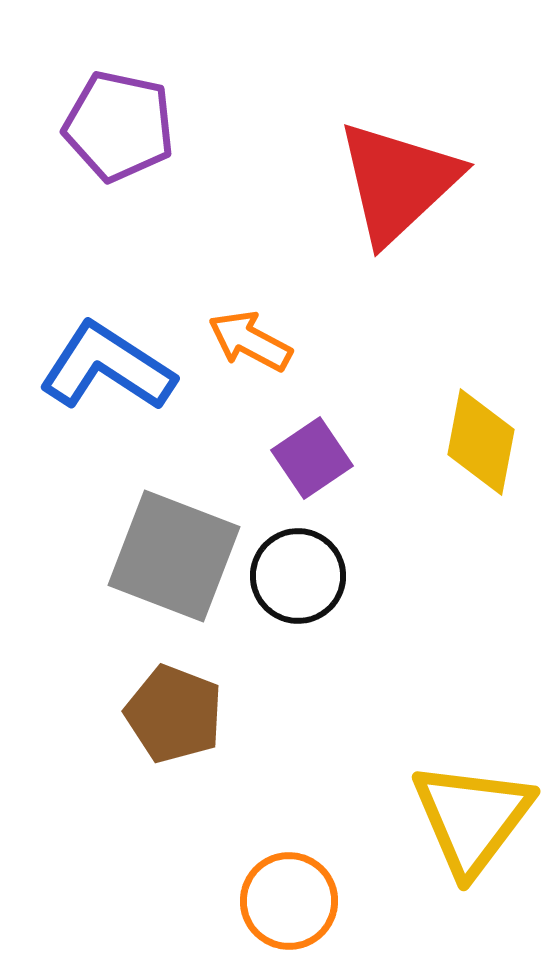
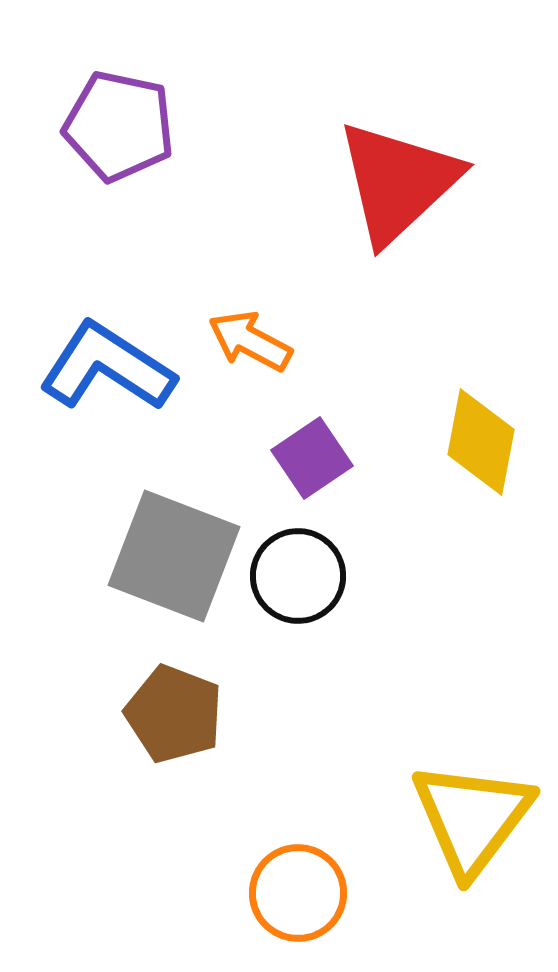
orange circle: moved 9 px right, 8 px up
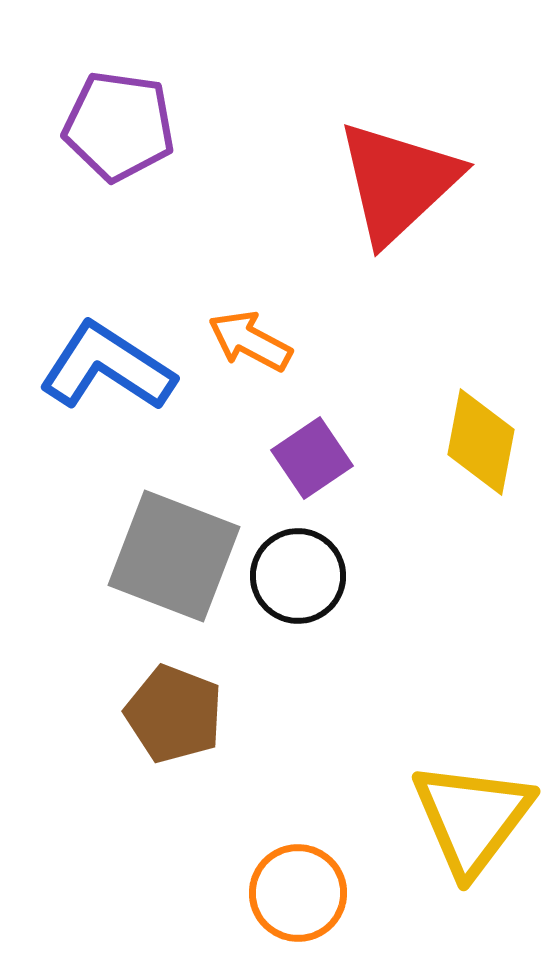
purple pentagon: rotated 4 degrees counterclockwise
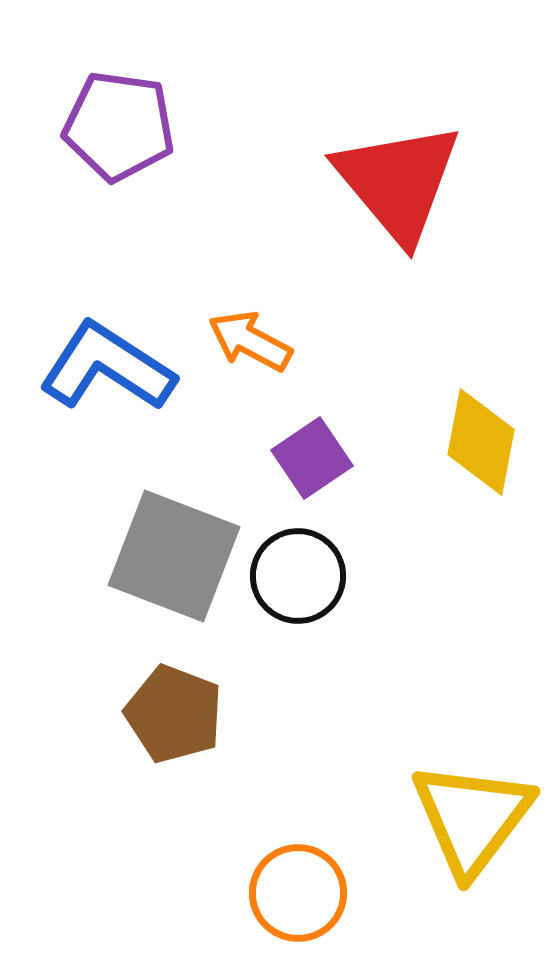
red triangle: rotated 27 degrees counterclockwise
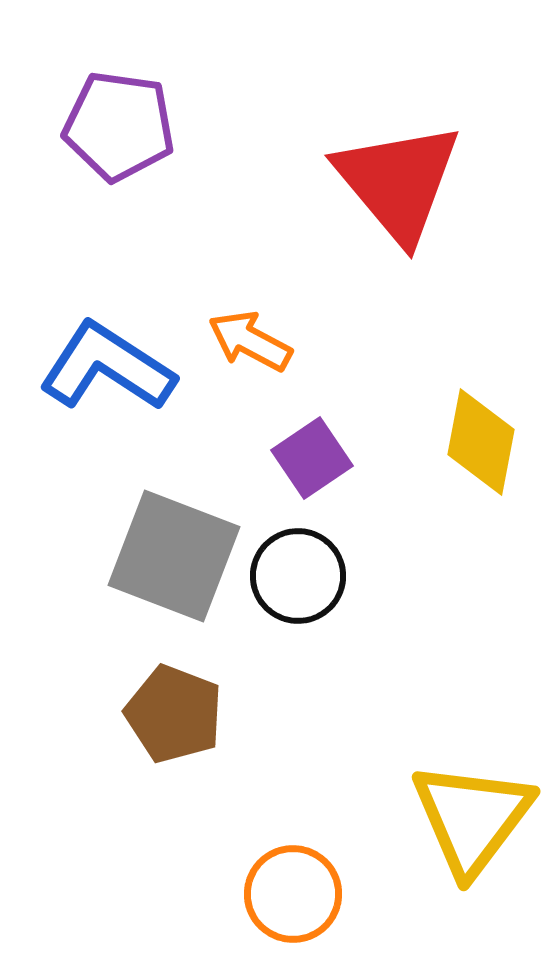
orange circle: moved 5 px left, 1 px down
